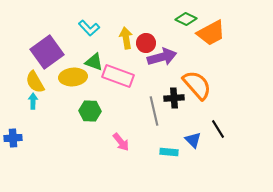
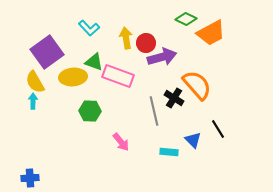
black cross: rotated 36 degrees clockwise
blue cross: moved 17 px right, 40 px down
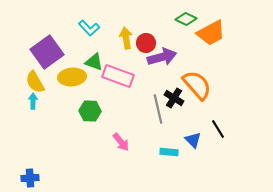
yellow ellipse: moved 1 px left
gray line: moved 4 px right, 2 px up
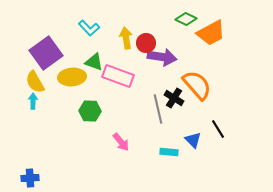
purple square: moved 1 px left, 1 px down
purple arrow: rotated 24 degrees clockwise
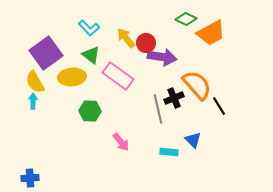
yellow arrow: rotated 30 degrees counterclockwise
green triangle: moved 3 px left, 7 px up; rotated 18 degrees clockwise
pink rectangle: rotated 16 degrees clockwise
black cross: rotated 36 degrees clockwise
black line: moved 1 px right, 23 px up
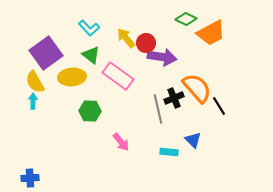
orange semicircle: moved 3 px down
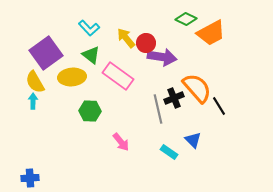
cyan rectangle: rotated 30 degrees clockwise
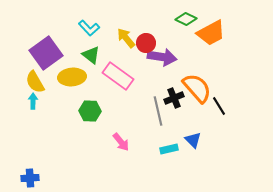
gray line: moved 2 px down
cyan rectangle: moved 3 px up; rotated 48 degrees counterclockwise
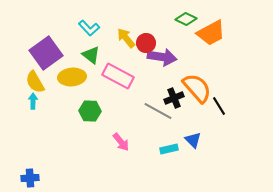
pink rectangle: rotated 8 degrees counterclockwise
gray line: rotated 48 degrees counterclockwise
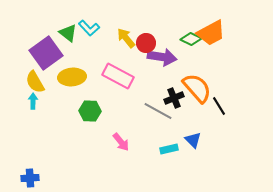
green diamond: moved 5 px right, 20 px down
green triangle: moved 23 px left, 22 px up
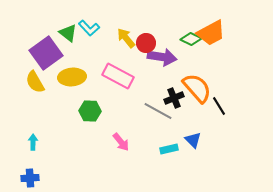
cyan arrow: moved 41 px down
